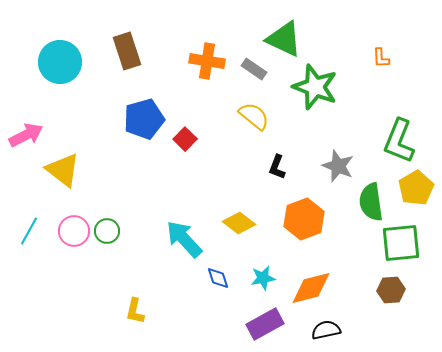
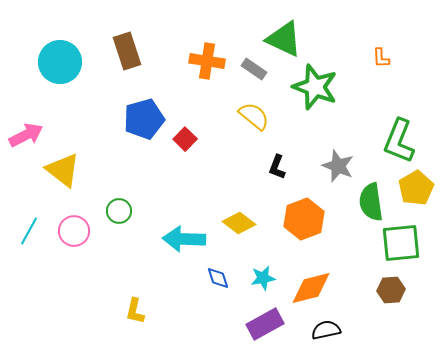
green circle: moved 12 px right, 20 px up
cyan arrow: rotated 45 degrees counterclockwise
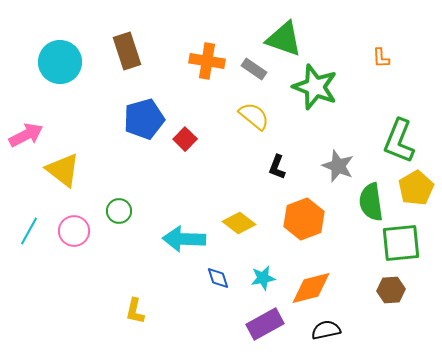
green triangle: rotated 6 degrees counterclockwise
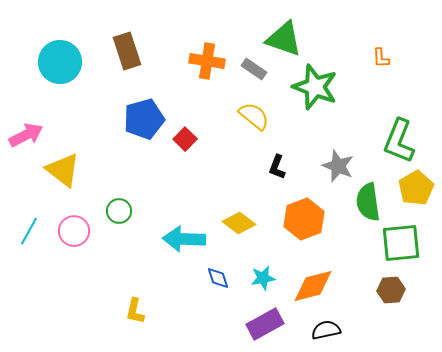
green semicircle: moved 3 px left
orange diamond: moved 2 px right, 2 px up
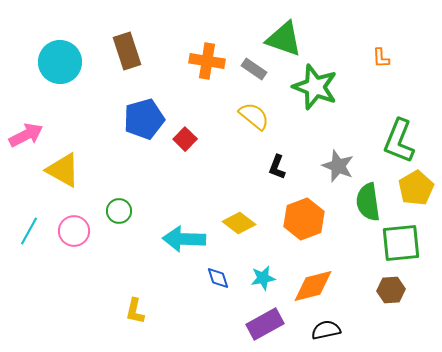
yellow triangle: rotated 9 degrees counterclockwise
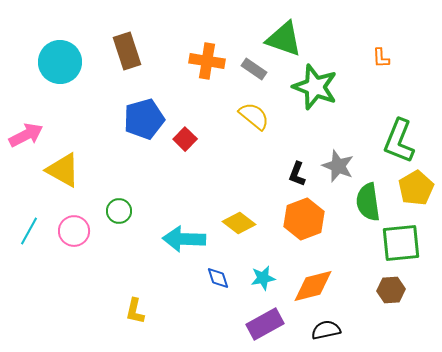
black L-shape: moved 20 px right, 7 px down
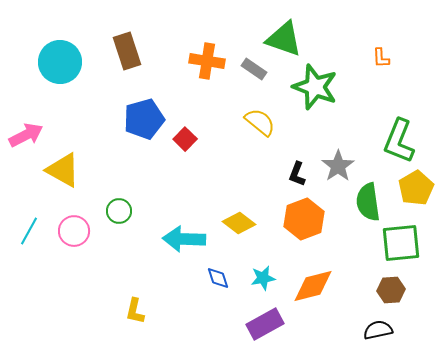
yellow semicircle: moved 6 px right, 6 px down
gray star: rotated 16 degrees clockwise
black semicircle: moved 52 px right
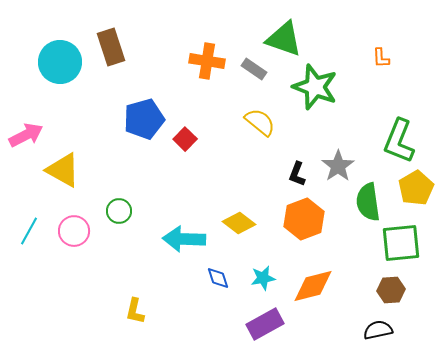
brown rectangle: moved 16 px left, 4 px up
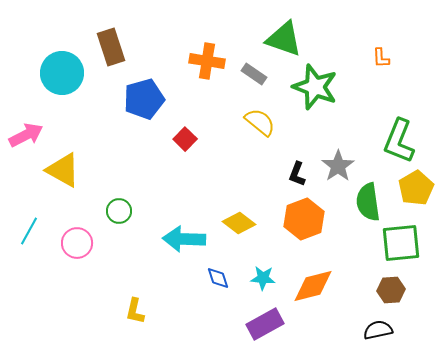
cyan circle: moved 2 px right, 11 px down
gray rectangle: moved 5 px down
blue pentagon: moved 20 px up
pink circle: moved 3 px right, 12 px down
cyan star: rotated 15 degrees clockwise
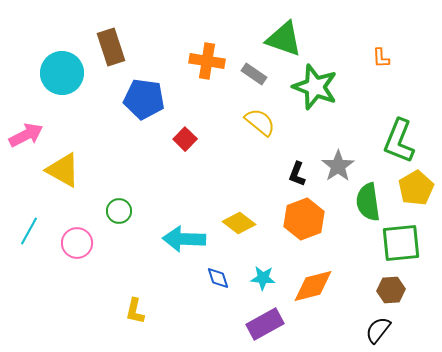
blue pentagon: rotated 24 degrees clockwise
black semicircle: rotated 40 degrees counterclockwise
